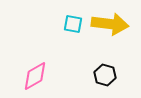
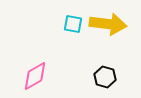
yellow arrow: moved 2 px left
black hexagon: moved 2 px down
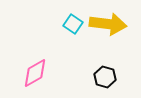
cyan square: rotated 24 degrees clockwise
pink diamond: moved 3 px up
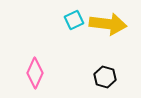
cyan square: moved 1 px right, 4 px up; rotated 30 degrees clockwise
pink diamond: rotated 36 degrees counterclockwise
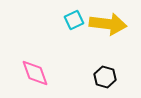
pink diamond: rotated 44 degrees counterclockwise
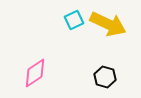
yellow arrow: rotated 18 degrees clockwise
pink diamond: rotated 76 degrees clockwise
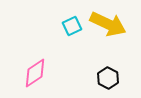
cyan square: moved 2 px left, 6 px down
black hexagon: moved 3 px right, 1 px down; rotated 10 degrees clockwise
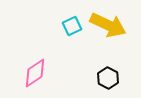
yellow arrow: moved 1 px down
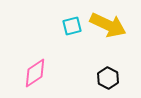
cyan square: rotated 12 degrees clockwise
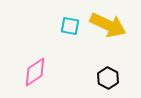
cyan square: moved 2 px left; rotated 24 degrees clockwise
pink diamond: moved 1 px up
